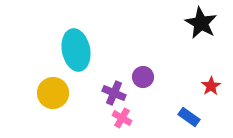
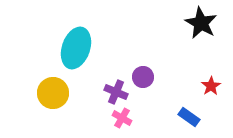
cyan ellipse: moved 2 px up; rotated 30 degrees clockwise
purple cross: moved 2 px right, 1 px up
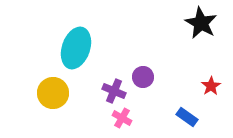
purple cross: moved 2 px left, 1 px up
blue rectangle: moved 2 px left
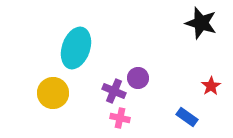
black star: rotated 12 degrees counterclockwise
purple circle: moved 5 px left, 1 px down
pink cross: moved 2 px left; rotated 18 degrees counterclockwise
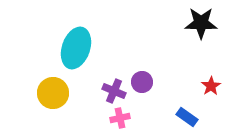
black star: rotated 16 degrees counterclockwise
purple circle: moved 4 px right, 4 px down
pink cross: rotated 24 degrees counterclockwise
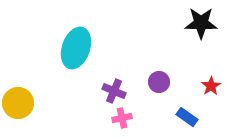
purple circle: moved 17 px right
yellow circle: moved 35 px left, 10 px down
pink cross: moved 2 px right
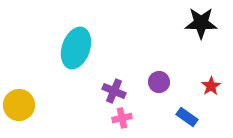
yellow circle: moved 1 px right, 2 px down
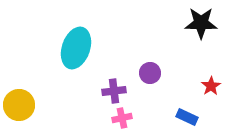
purple circle: moved 9 px left, 9 px up
purple cross: rotated 30 degrees counterclockwise
blue rectangle: rotated 10 degrees counterclockwise
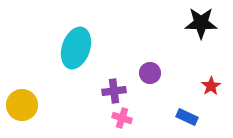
yellow circle: moved 3 px right
pink cross: rotated 30 degrees clockwise
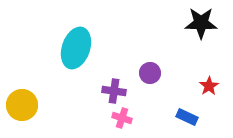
red star: moved 2 px left
purple cross: rotated 15 degrees clockwise
